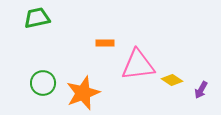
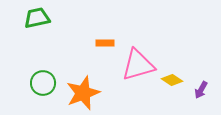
pink triangle: rotated 9 degrees counterclockwise
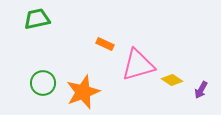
green trapezoid: moved 1 px down
orange rectangle: moved 1 px down; rotated 24 degrees clockwise
orange star: moved 1 px up
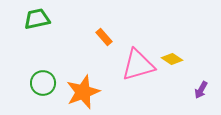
orange rectangle: moved 1 px left, 7 px up; rotated 24 degrees clockwise
yellow diamond: moved 21 px up
